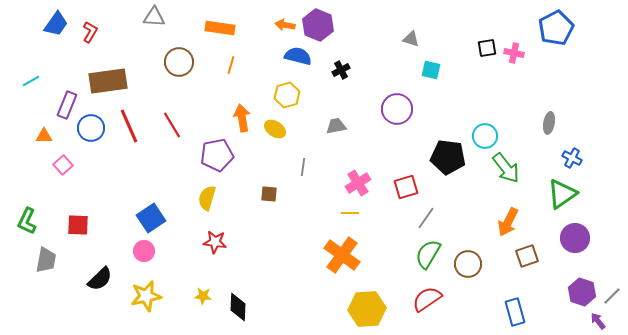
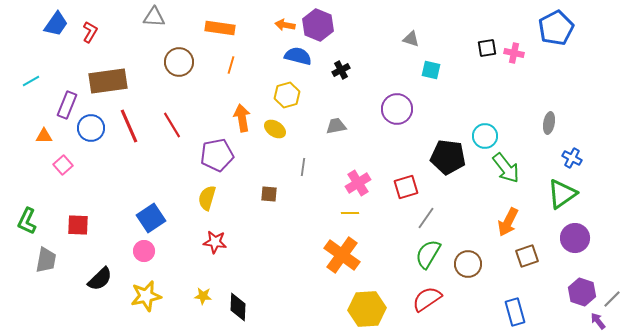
gray line at (612, 296): moved 3 px down
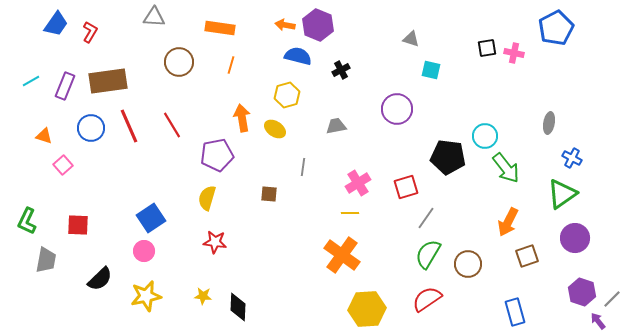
purple rectangle at (67, 105): moved 2 px left, 19 px up
orange triangle at (44, 136): rotated 18 degrees clockwise
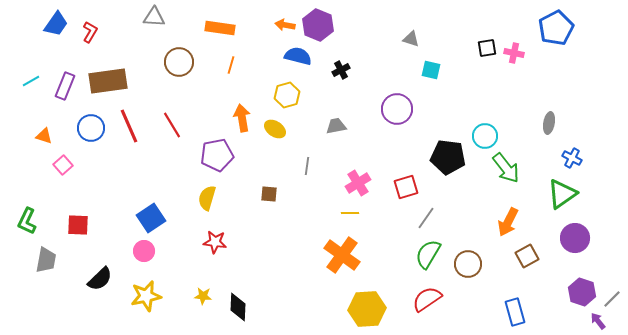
gray line at (303, 167): moved 4 px right, 1 px up
brown square at (527, 256): rotated 10 degrees counterclockwise
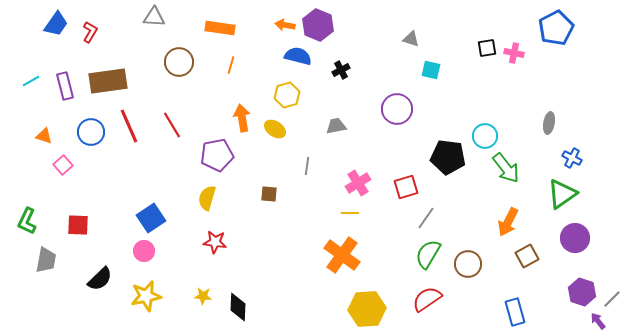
purple rectangle at (65, 86): rotated 36 degrees counterclockwise
blue circle at (91, 128): moved 4 px down
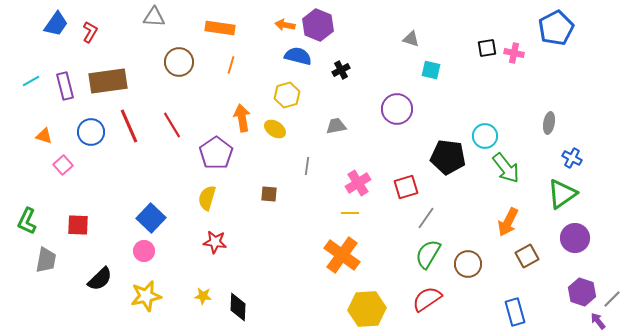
purple pentagon at (217, 155): moved 1 px left, 2 px up; rotated 24 degrees counterclockwise
blue square at (151, 218): rotated 12 degrees counterclockwise
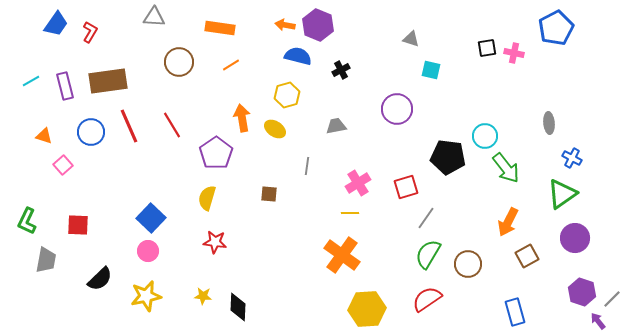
orange line at (231, 65): rotated 42 degrees clockwise
gray ellipse at (549, 123): rotated 15 degrees counterclockwise
pink circle at (144, 251): moved 4 px right
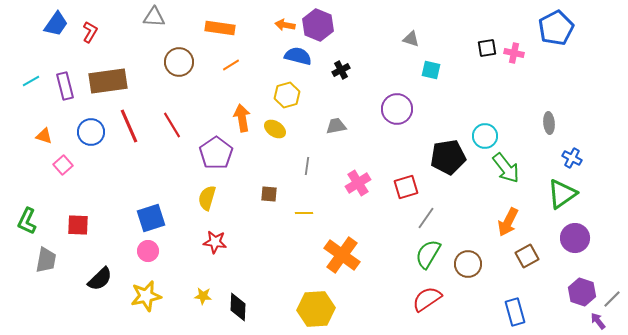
black pentagon at (448, 157): rotated 16 degrees counterclockwise
yellow line at (350, 213): moved 46 px left
blue square at (151, 218): rotated 28 degrees clockwise
yellow hexagon at (367, 309): moved 51 px left
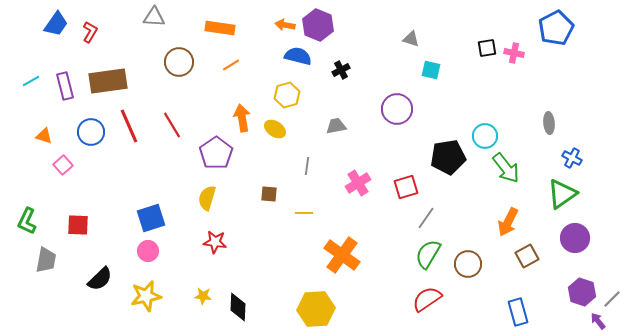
blue rectangle at (515, 312): moved 3 px right
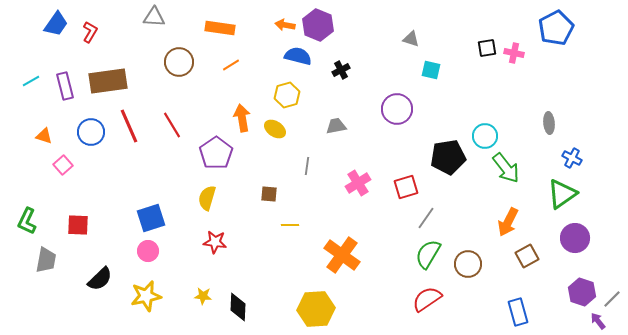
yellow line at (304, 213): moved 14 px left, 12 px down
